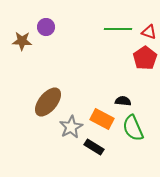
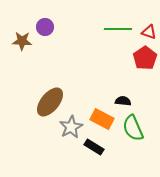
purple circle: moved 1 px left
brown ellipse: moved 2 px right
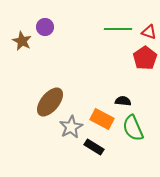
brown star: rotated 24 degrees clockwise
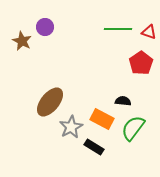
red pentagon: moved 4 px left, 5 px down
green semicircle: rotated 60 degrees clockwise
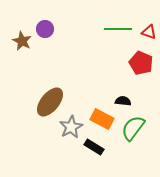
purple circle: moved 2 px down
red pentagon: rotated 15 degrees counterclockwise
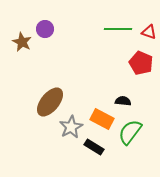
brown star: moved 1 px down
green semicircle: moved 3 px left, 4 px down
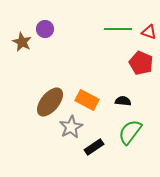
orange rectangle: moved 15 px left, 19 px up
black rectangle: rotated 66 degrees counterclockwise
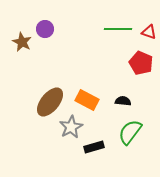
black rectangle: rotated 18 degrees clockwise
